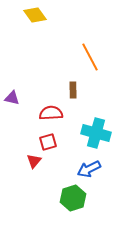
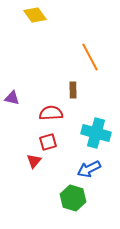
green hexagon: rotated 25 degrees counterclockwise
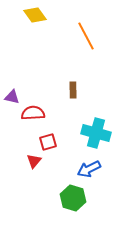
orange line: moved 4 px left, 21 px up
purple triangle: moved 1 px up
red semicircle: moved 18 px left
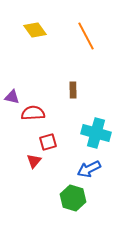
yellow diamond: moved 15 px down
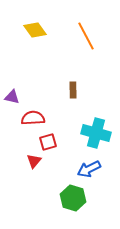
red semicircle: moved 5 px down
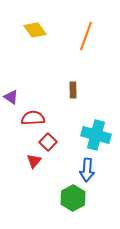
orange line: rotated 48 degrees clockwise
purple triangle: moved 1 px left; rotated 21 degrees clockwise
cyan cross: moved 2 px down
red square: rotated 30 degrees counterclockwise
blue arrow: moved 2 px left, 1 px down; rotated 60 degrees counterclockwise
green hexagon: rotated 15 degrees clockwise
